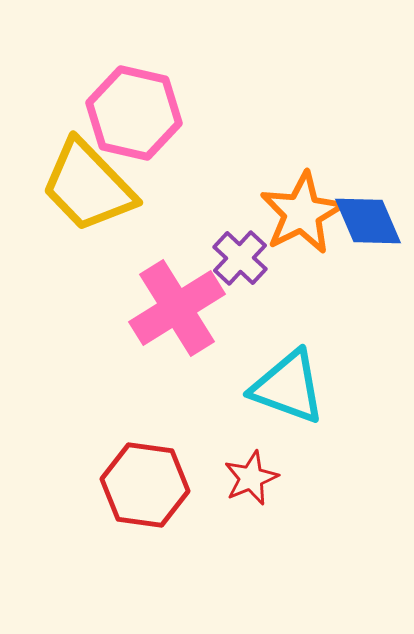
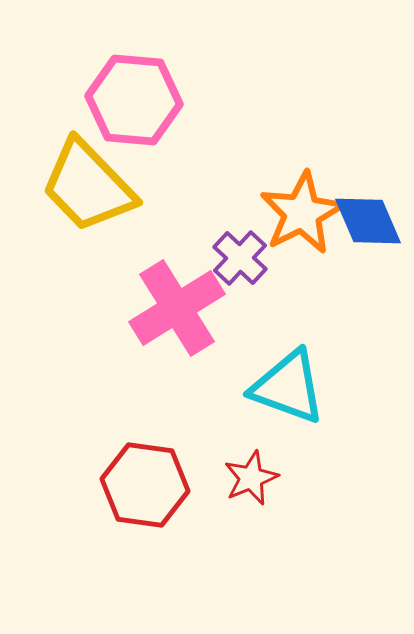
pink hexagon: moved 13 px up; rotated 8 degrees counterclockwise
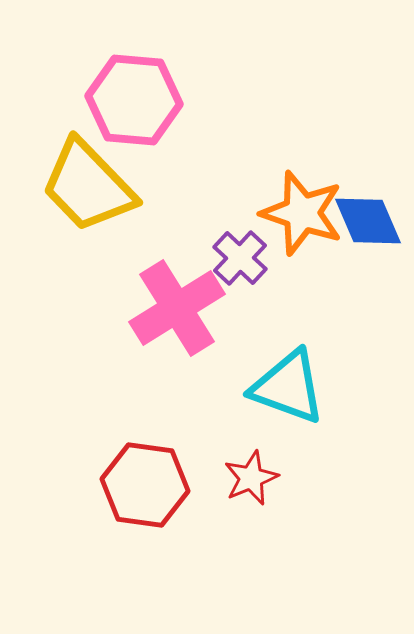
orange star: rotated 26 degrees counterclockwise
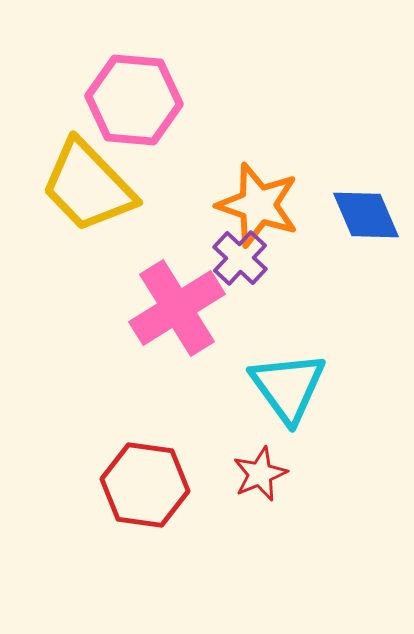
orange star: moved 44 px left, 8 px up
blue diamond: moved 2 px left, 6 px up
cyan triangle: rotated 34 degrees clockwise
red star: moved 9 px right, 4 px up
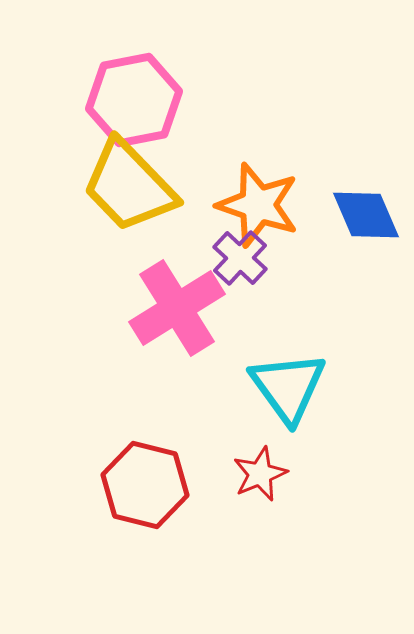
pink hexagon: rotated 16 degrees counterclockwise
yellow trapezoid: moved 41 px right
red hexagon: rotated 6 degrees clockwise
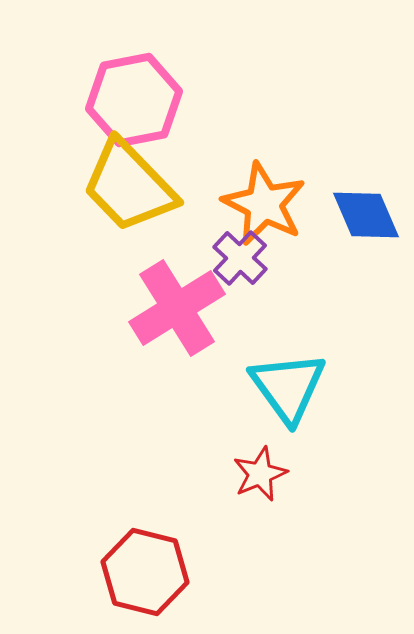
orange star: moved 6 px right, 1 px up; rotated 8 degrees clockwise
red hexagon: moved 87 px down
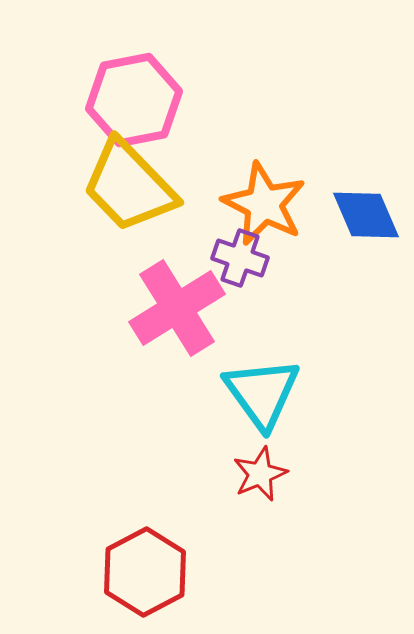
purple cross: rotated 24 degrees counterclockwise
cyan triangle: moved 26 px left, 6 px down
red hexagon: rotated 18 degrees clockwise
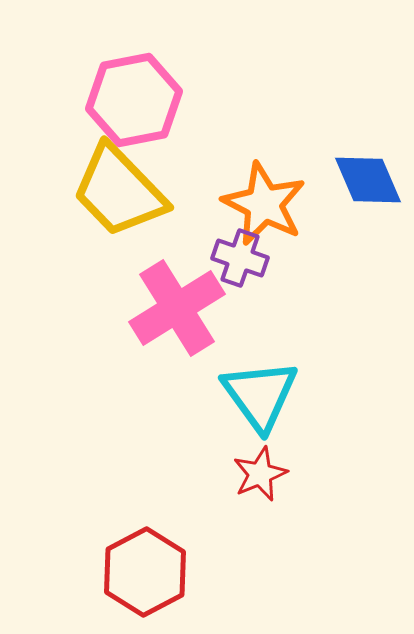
yellow trapezoid: moved 10 px left, 5 px down
blue diamond: moved 2 px right, 35 px up
cyan triangle: moved 2 px left, 2 px down
